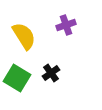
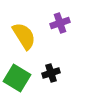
purple cross: moved 6 px left, 2 px up
black cross: rotated 18 degrees clockwise
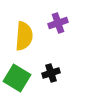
purple cross: moved 2 px left
yellow semicircle: rotated 36 degrees clockwise
